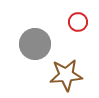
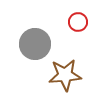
brown star: moved 1 px left
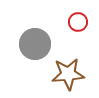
brown star: moved 3 px right, 1 px up
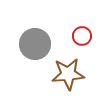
red circle: moved 4 px right, 14 px down
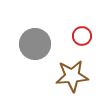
brown star: moved 4 px right, 2 px down
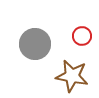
brown star: rotated 16 degrees clockwise
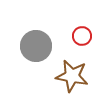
gray circle: moved 1 px right, 2 px down
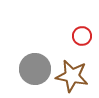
gray circle: moved 1 px left, 23 px down
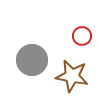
gray circle: moved 3 px left, 9 px up
